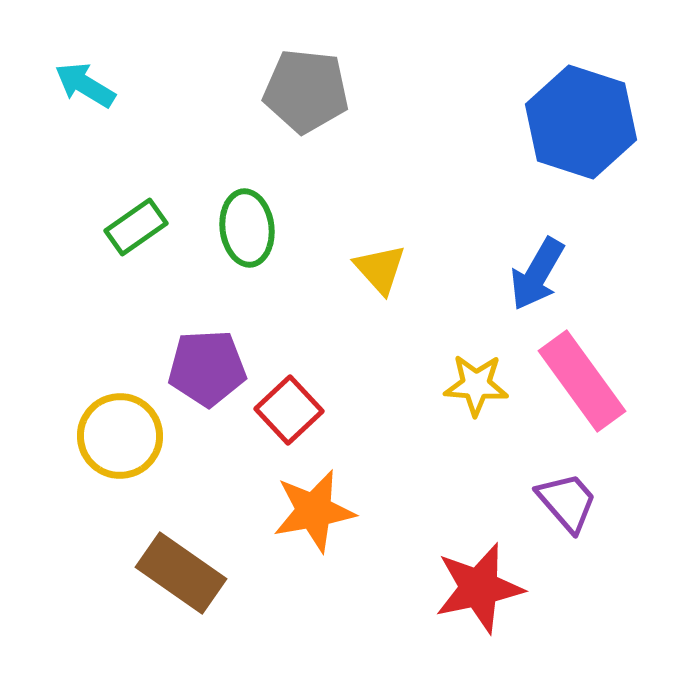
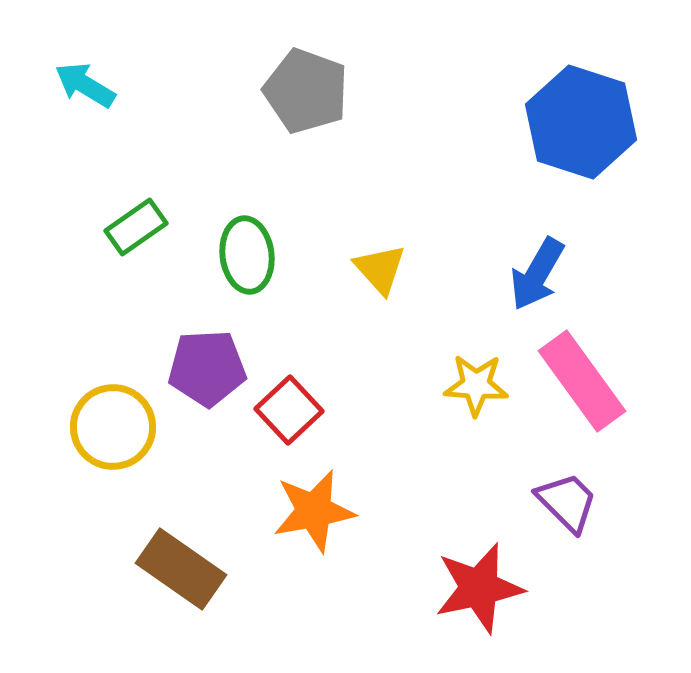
gray pentagon: rotated 14 degrees clockwise
green ellipse: moved 27 px down
yellow circle: moved 7 px left, 9 px up
purple trapezoid: rotated 4 degrees counterclockwise
brown rectangle: moved 4 px up
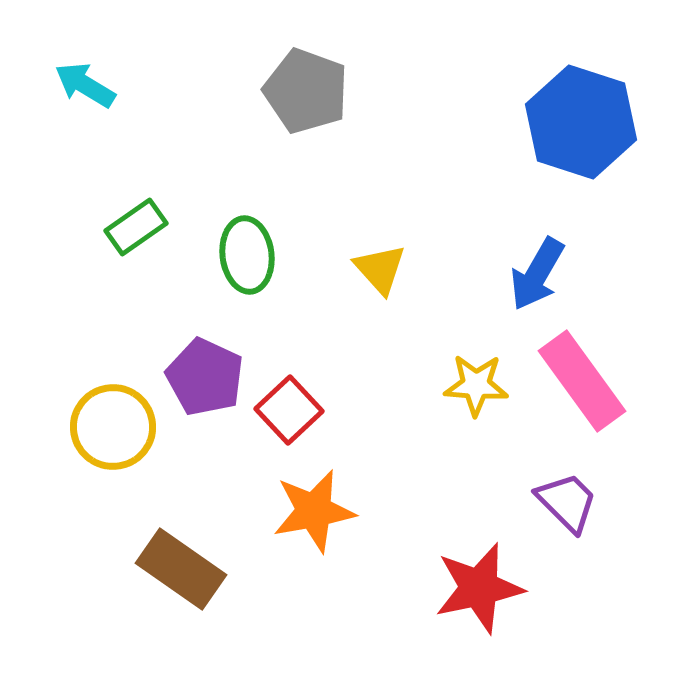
purple pentagon: moved 2 px left, 9 px down; rotated 28 degrees clockwise
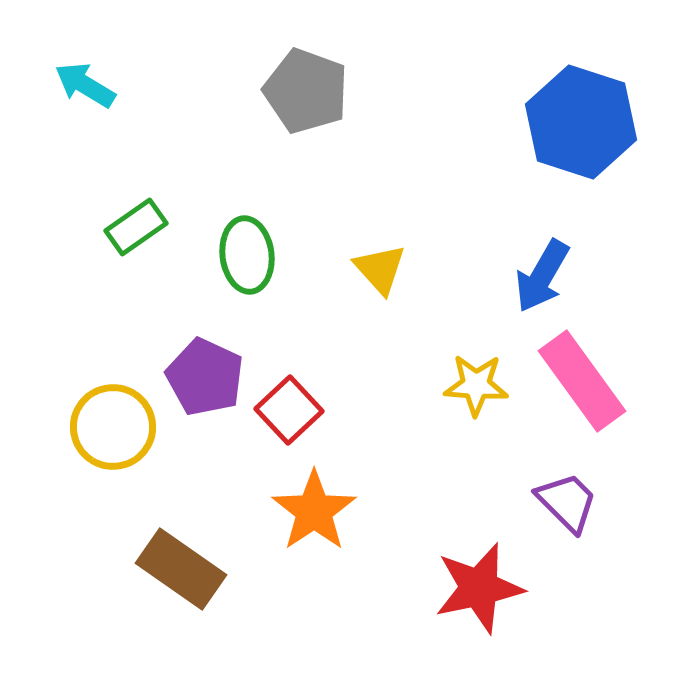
blue arrow: moved 5 px right, 2 px down
orange star: rotated 24 degrees counterclockwise
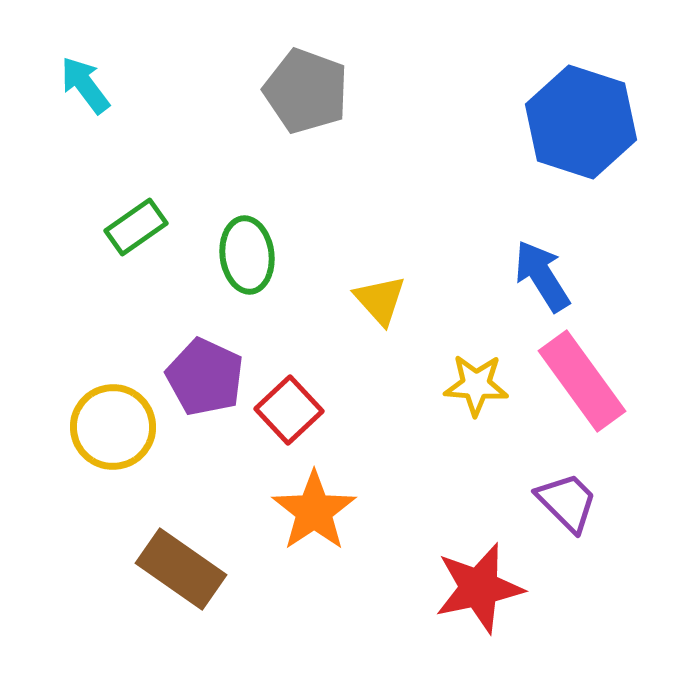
cyan arrow: rotated 22 degrees clockwise
yellow triangle: moved 31 px down
blue arrow: rotated 118 degrees clockwise
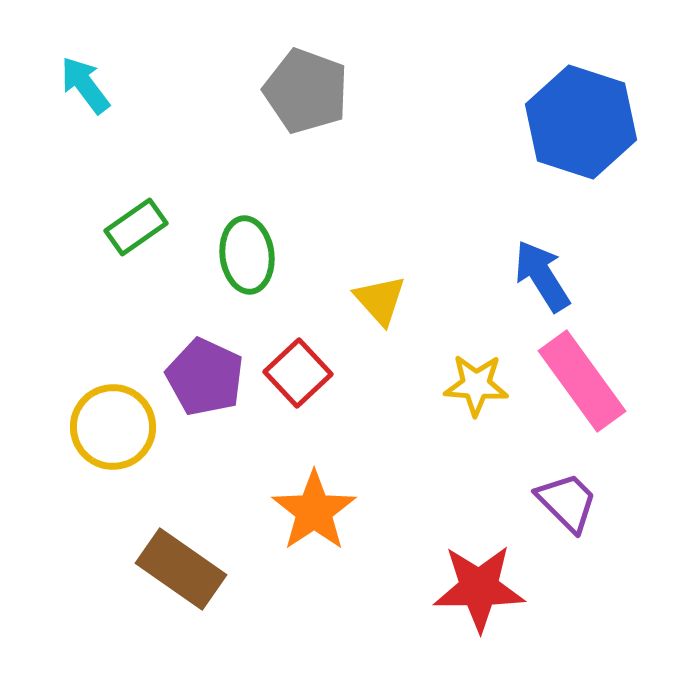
red square: moved 9 px right, 37 px up
red star: rotated 12 degrees clockwise
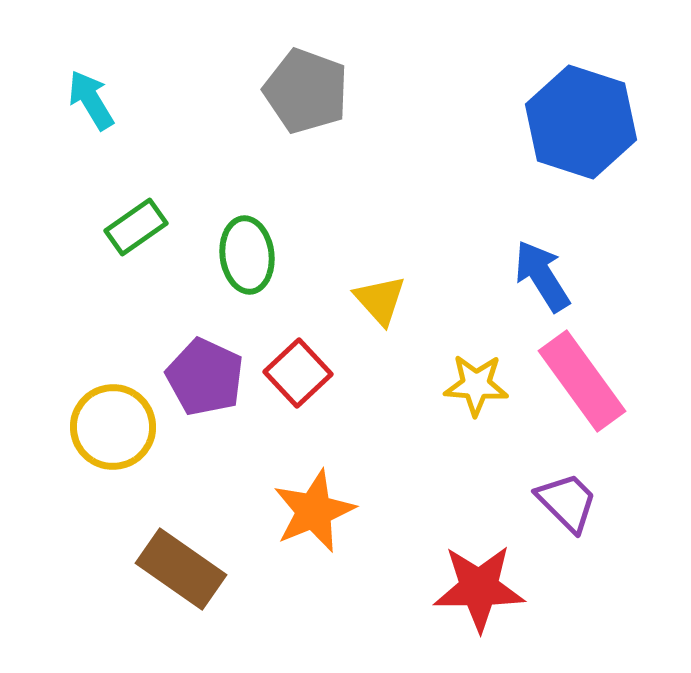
cyan arrow: moved 6 px right, 15 px down; rotated 6 degrees clockwise
orange star: rotated 12 degrees clockwise
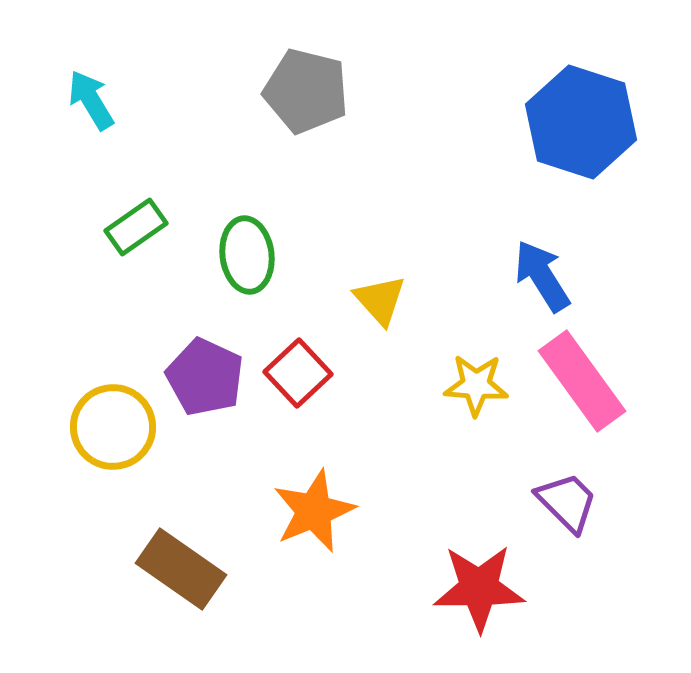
gray pentagon: rotated 6 degrees counterclockwise
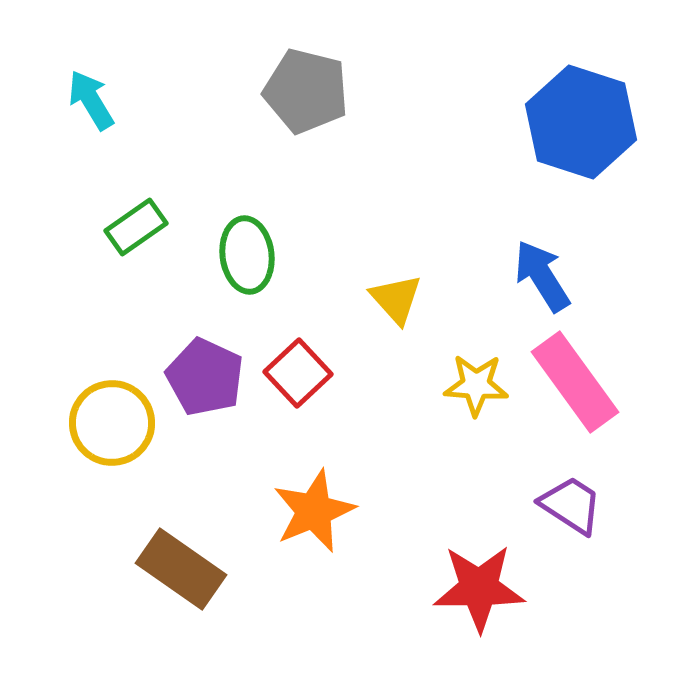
yellow triangle: moved 16 px right, 1 px up
pink rectangle: moved 7 px left, 1 px down
yellow circle: moved 1 px left, 4 px up
purple trapezoid: moved 4 px right, 3 px down; rotated 12 degrees counterclockwise
